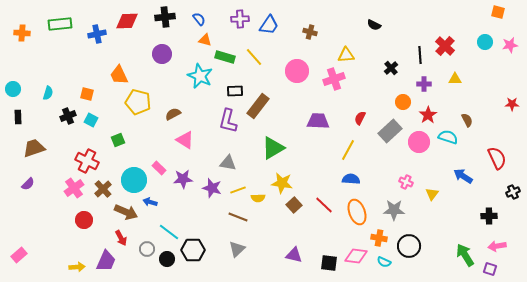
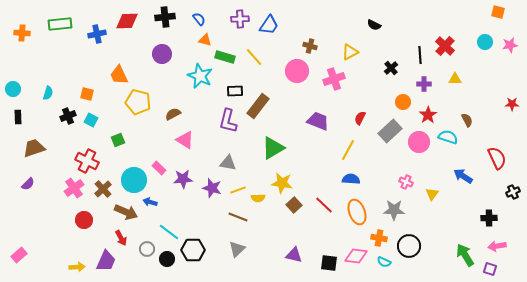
brown cross at (310, 32): moved 14 px down
yellow triangle at (346, 55): moved 4 px right, 3 px up; rotated 24 degrees counterclockwise
purple trapezoid at (318, 121): rotated 20 degrees clockwise
black cross at (489, 216): moved 2 px down
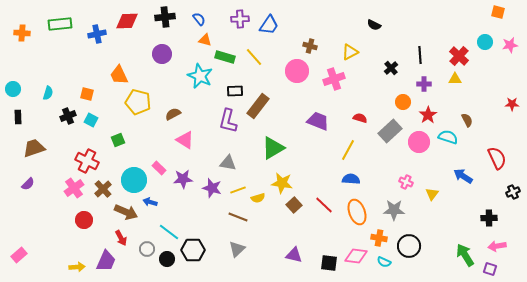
red cross at (445, 46): moved 14 px right, 10 px down
red semicircle at (360, 118): rotated 80 degrees clockwise
yellow semicircle at (258, 198): rotated 16 degrees counterclockwise
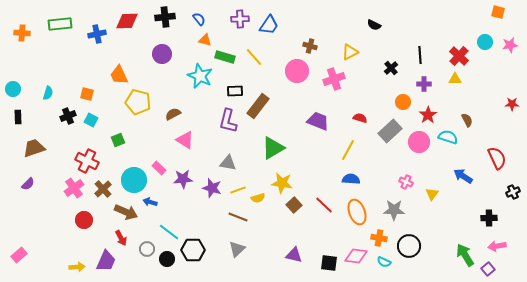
purple square at (490, 269): moved 2 px left; rotated 32 degrees clockwise
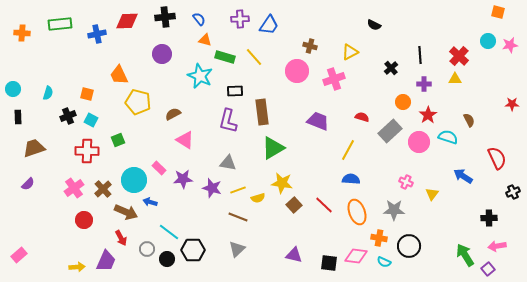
cyan circle at (485, 42): moved 3 px right, 1 px up
brown rectangle at (258, 106): moved 4 px right, 6 px down; rotated 45 degrees counterclockwise
red semicircle at (360, 118): moved 2 px right, 1 px up
brown semicircle at (467, 120): moved 2 px right
red cross at (87, 161): moved 10 px up; rotated 25 degrees counterclockwise
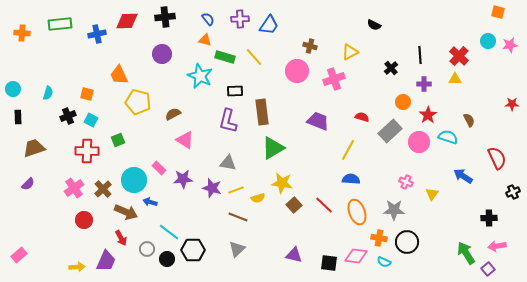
blue semicircle at (199, 19): moved 9 px right
yellow line at (238, 190): moved 2 px left
black circle at (409, 246): moved 2 px left, 4 px up
green arrow at (465, 255): moved 1 px right, 2 px up
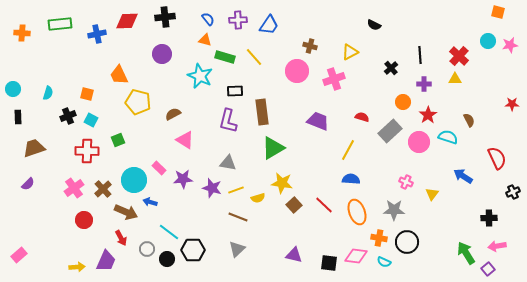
purple cross at (240, 19): moved 2 px left, 1 px down
